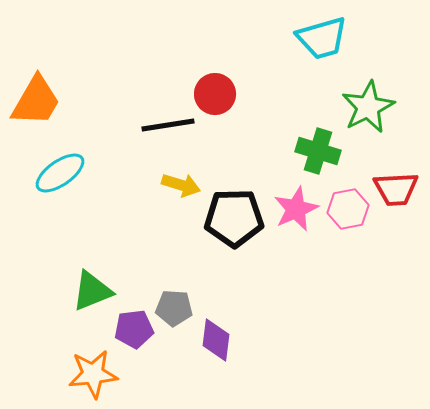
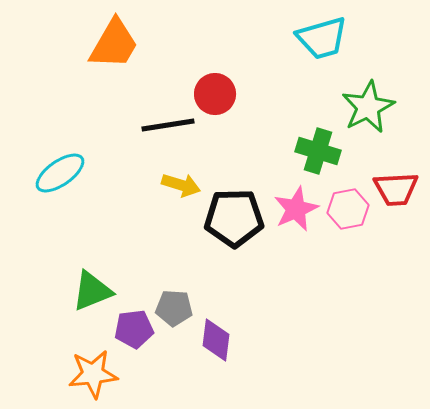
orange trapezoid: moved 78 px right, 57 px up
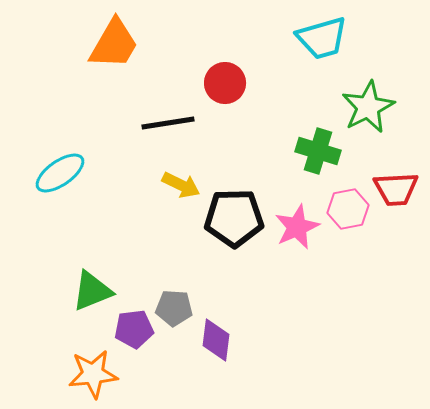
red circle: moved 10 px right, 11 px up
black line: moved 2 px up
yellow arrow: rotated 9 degrees clockwise
pink star: moved 1 px right, 18 px down
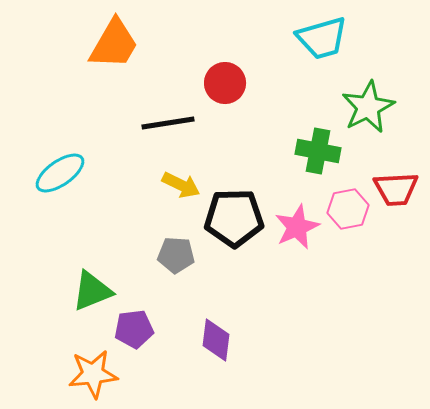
green cross: rotated 6 degrees counterclockwise
gray pentagon: moved 2 px right, 53 px up
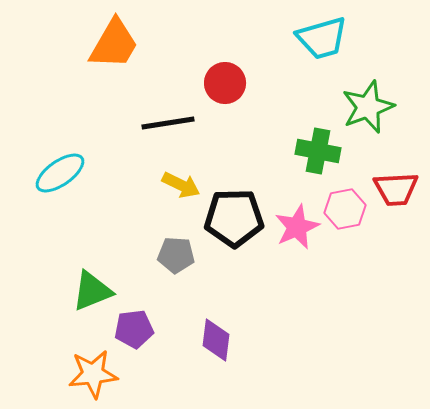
green star: rotated 6 degrees clockwise
pink hexagon: moved 3 px left
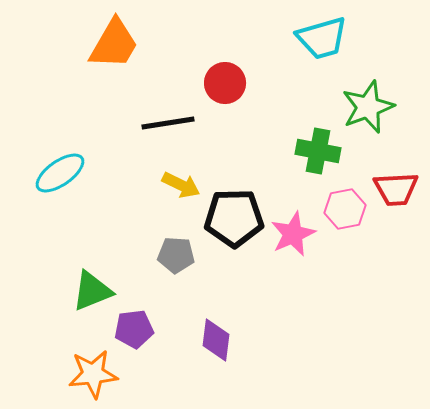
pink star: moved 4 px left, 7 px down
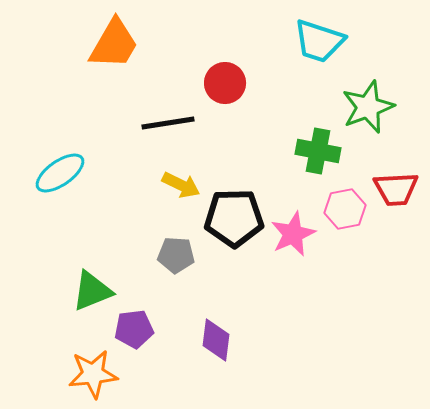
cyan trapezoid: moved 3 px left, 3 px down; rotated 34 degrees clockwise
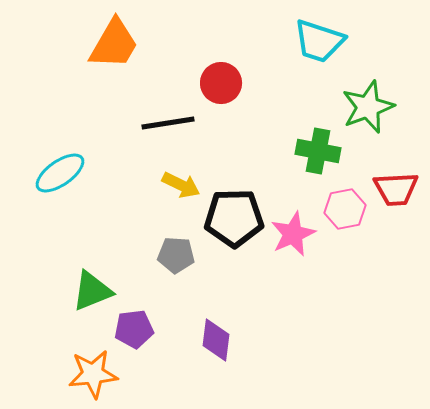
red circle: moved 4 px left
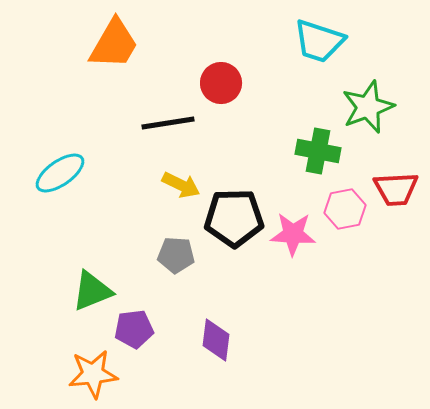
pink star: rotated 27 degrees clockwise
